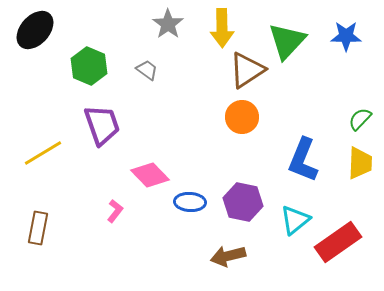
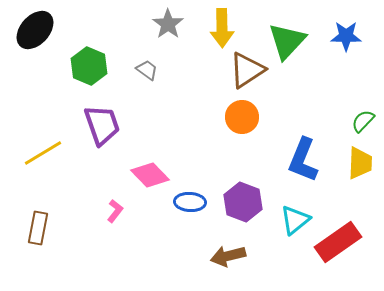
green semicircle: moved 3 px right, 2 px down
purple hexagon: rotated 9 degrees clockwise
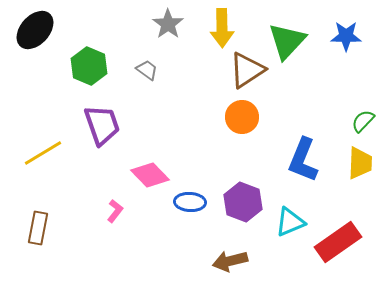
cyan triangle: moved 5 px left, 2 px down; rotated 16 degrees clockwise
brown arrow: moved 2 px right, 5 px down
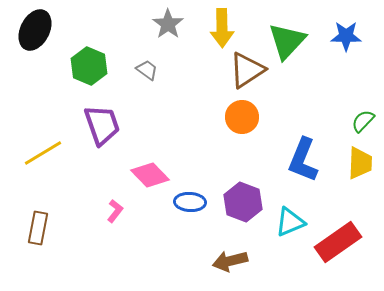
black ellipse: rotated 15 degrees counterclockwise
